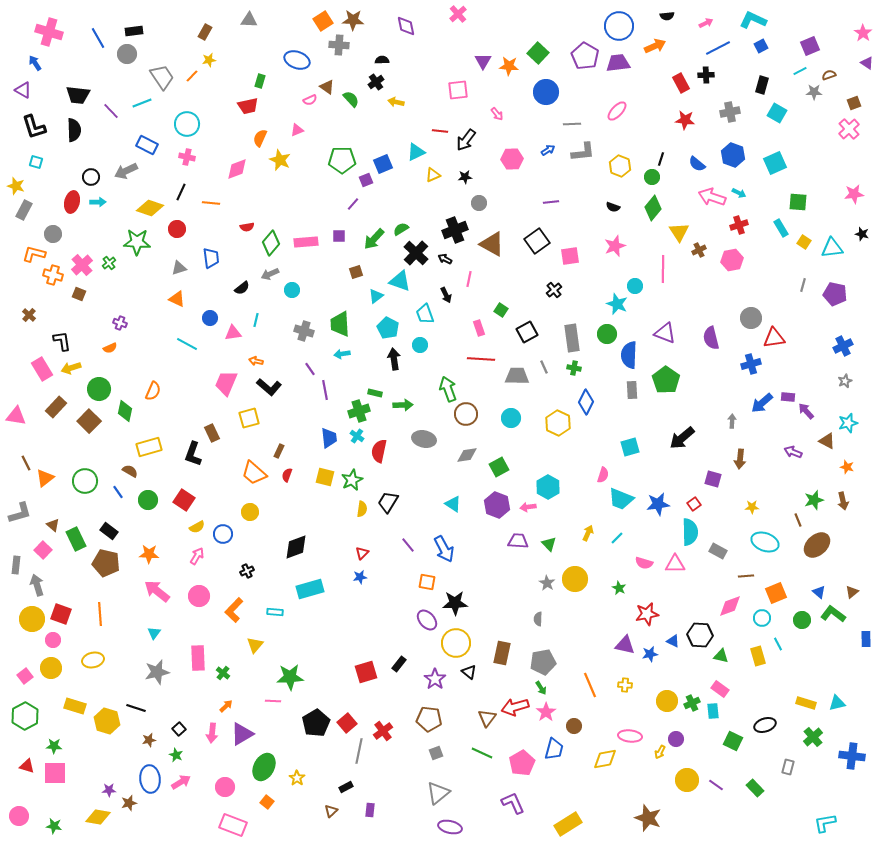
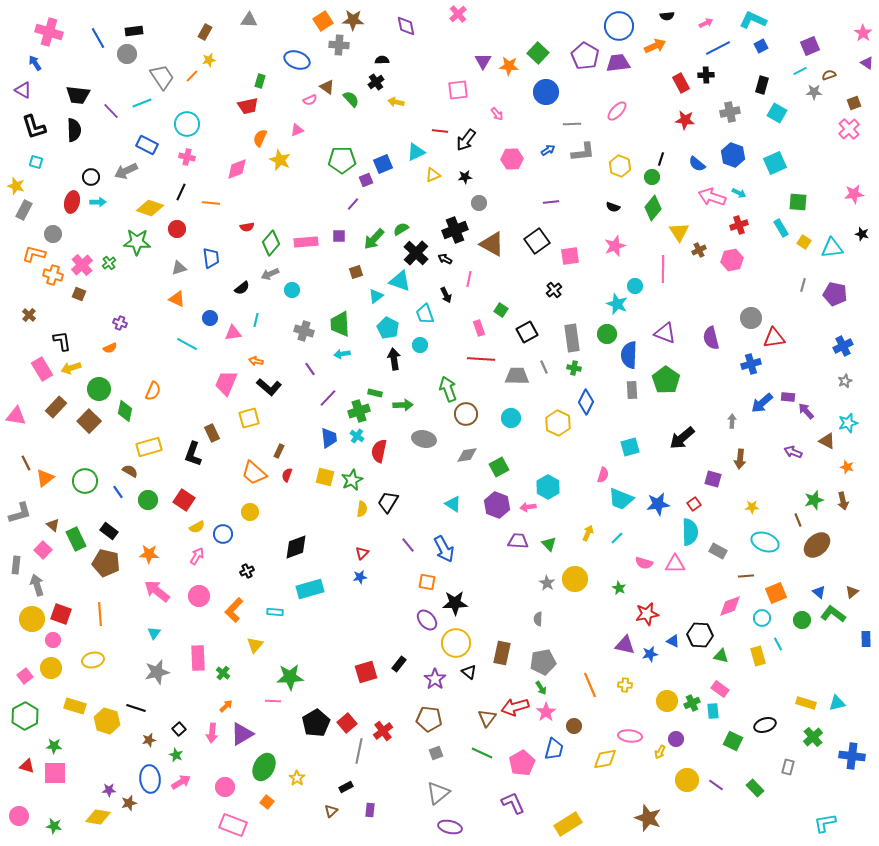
purple line at (325, 390): moved 3 px right, 8 px down; rotated 54 degrees clockwise
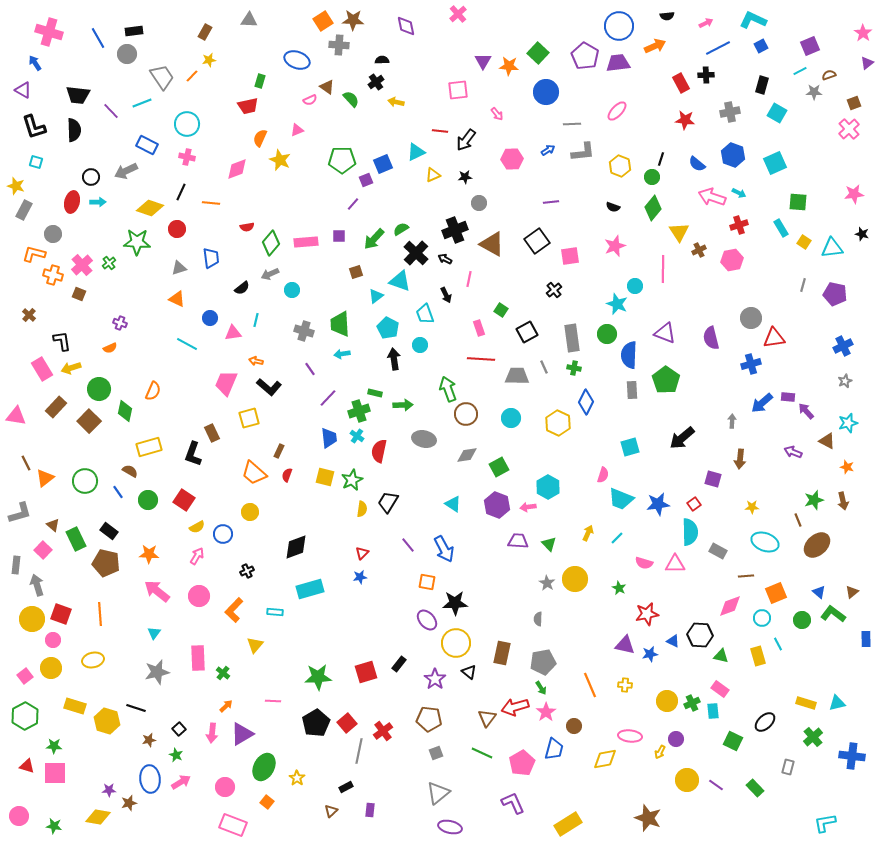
purple triangle at (867, 63): rotated 48 degrees clockwise
green star at (290, 677): moved 28 px right
black ellipse at (765, 725): moved 3 px up; rotated 25 degrees counterclockwise
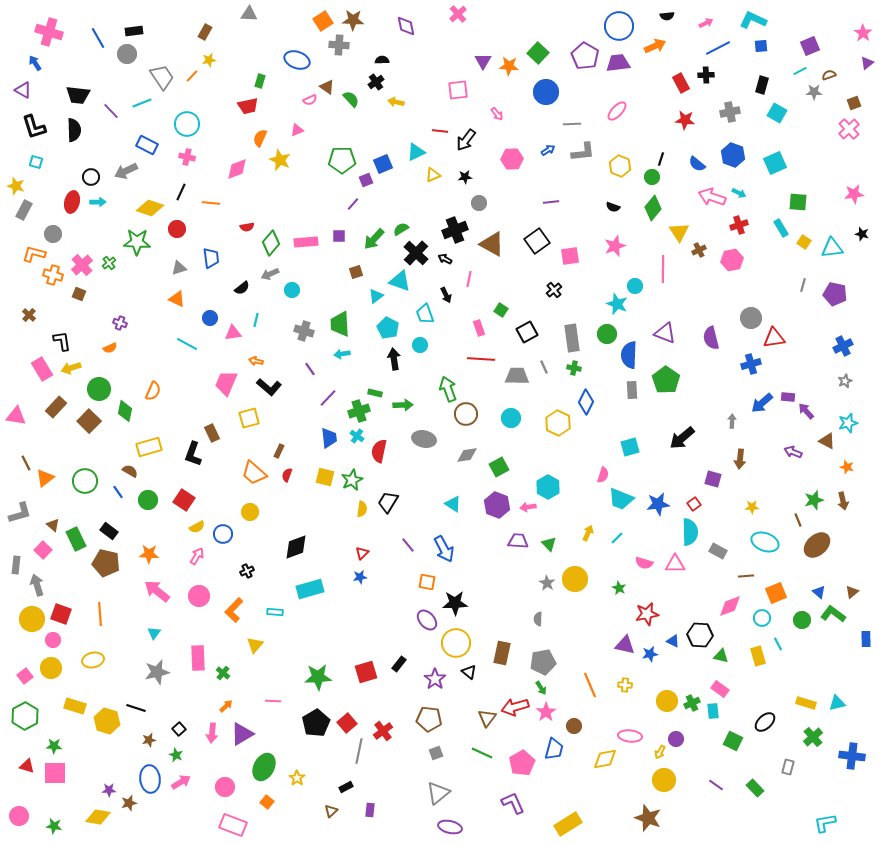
gray triangle at (249, 20): moved 6 px up
blue square at (761, 46): rotated 24 degrees clockwise
yellow circle at (687, 780): moved 23 px left
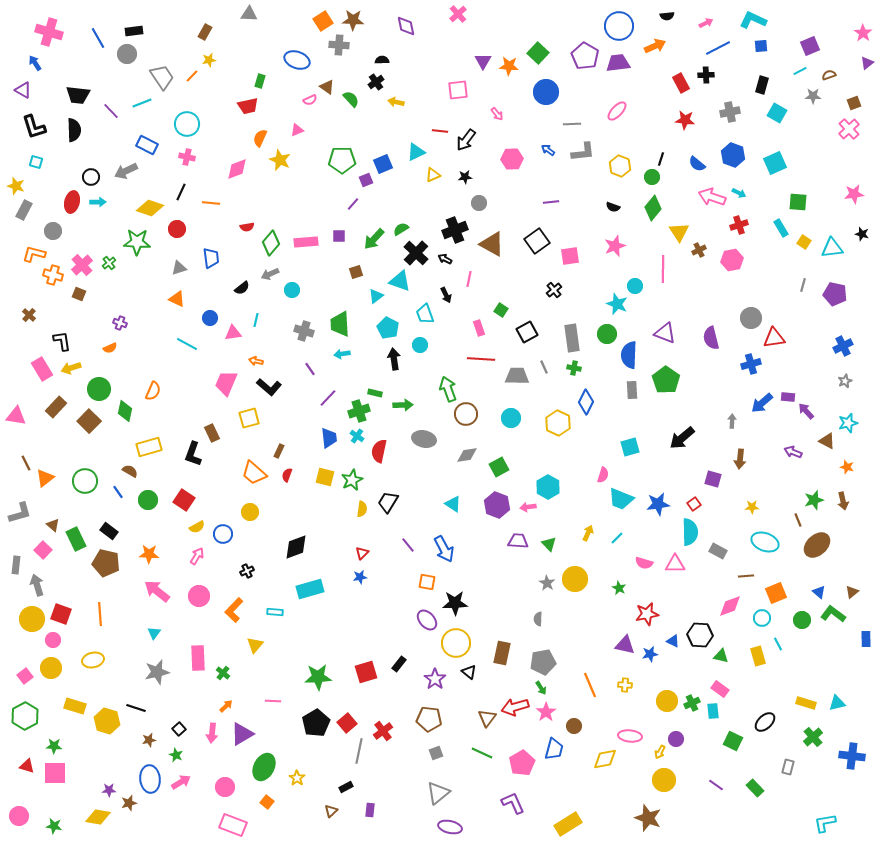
gray star at (814, 92): moved 1 px left, 4 px down
blue arrow at (548, 150): rotated 112 degrees counterclockwise
gray circle at (53, 234): moved 3 px up
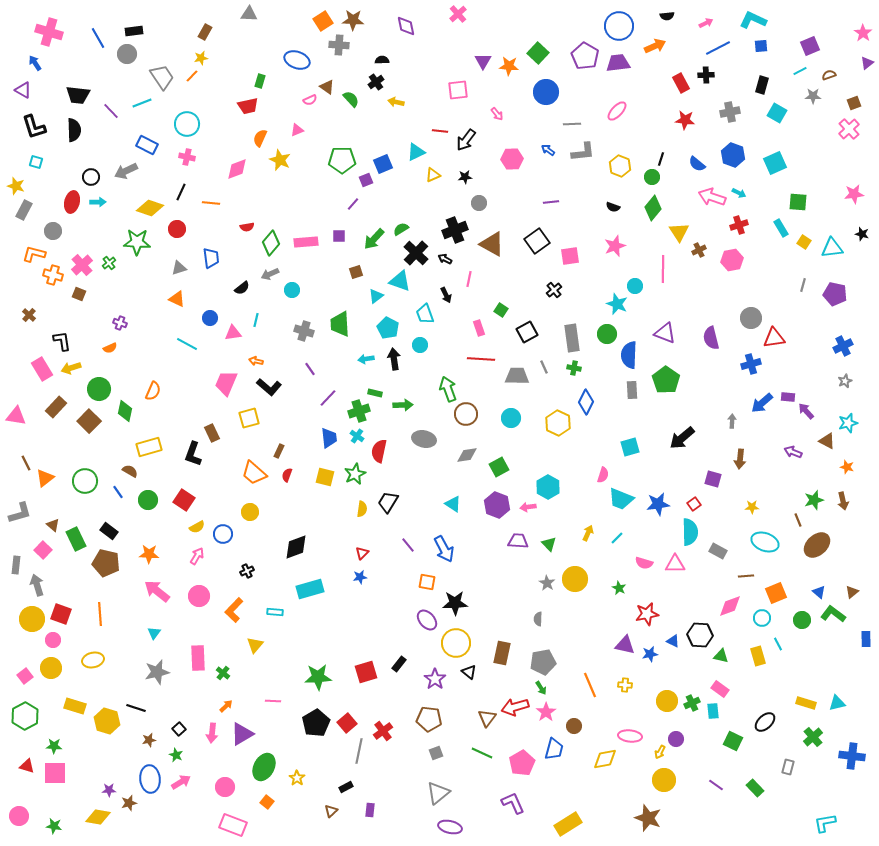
yellow star at (209, 60): moved 8 px left, 2 px up
cyan arrow at (342, 354): moved 24 px right, 5 px down
green star at (352, 480): moved 3 px right, 6 px up
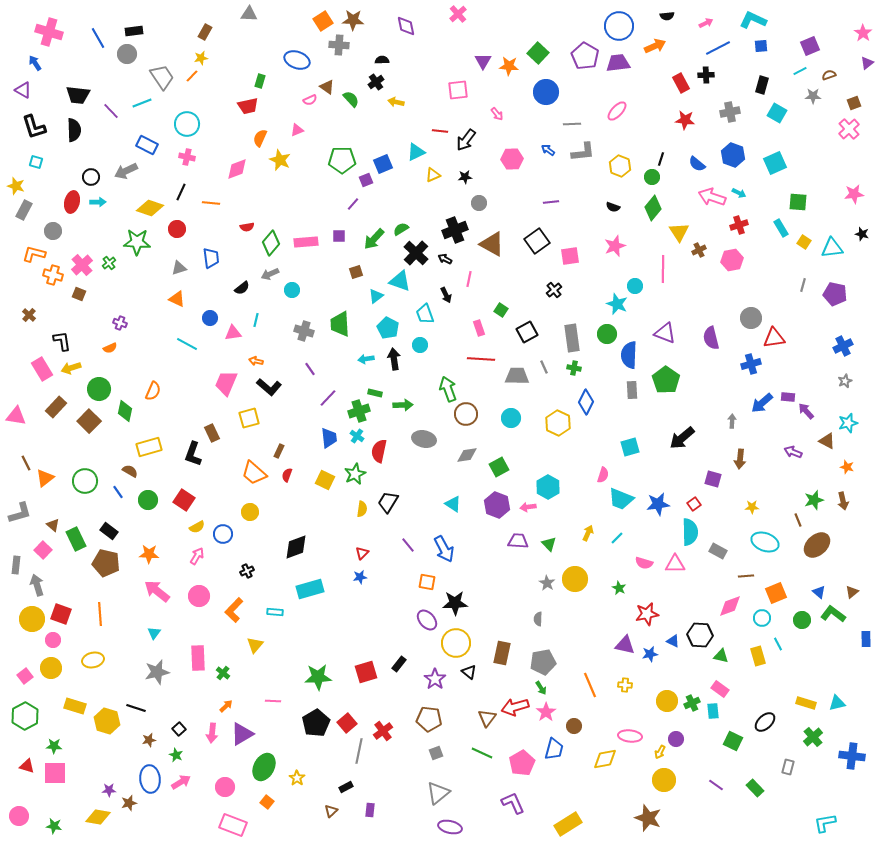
yellow square at (325, 477): moved 3 px down; rotated 12 degrees clockwise
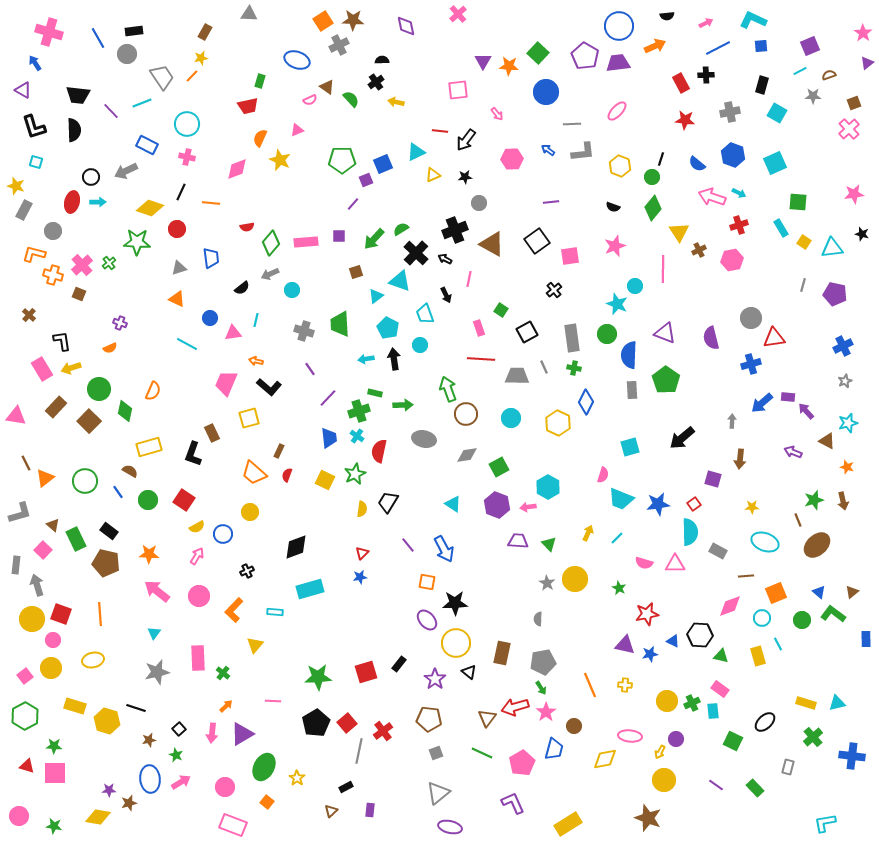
gray cross at (339, 45): rotated 30 degrees counterclockwise
